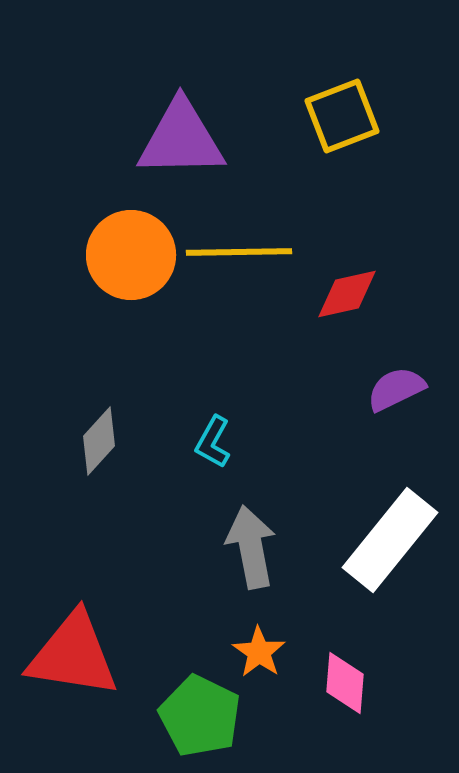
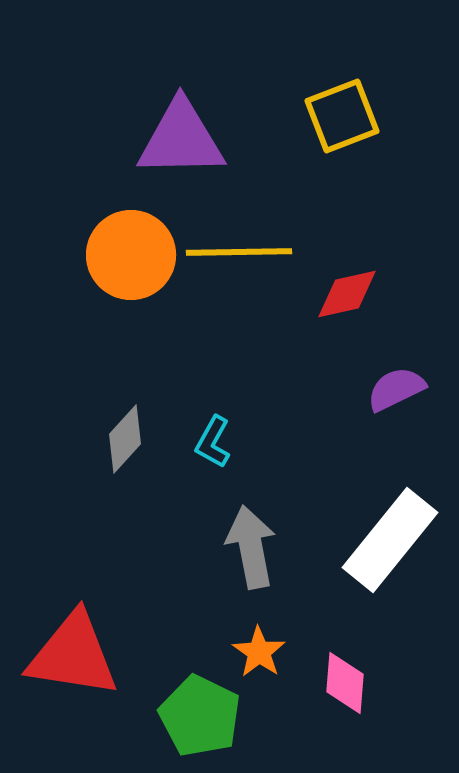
gray diamond: moved 26 px right, 2 px up
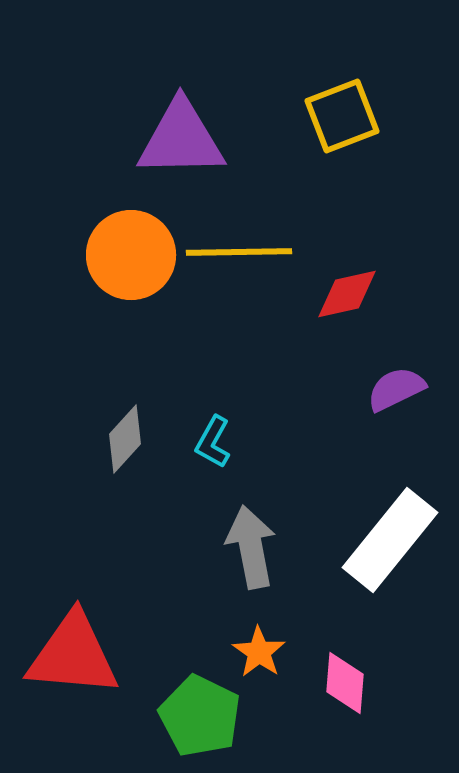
red triangle: rotated 4 degrees counterclockwise
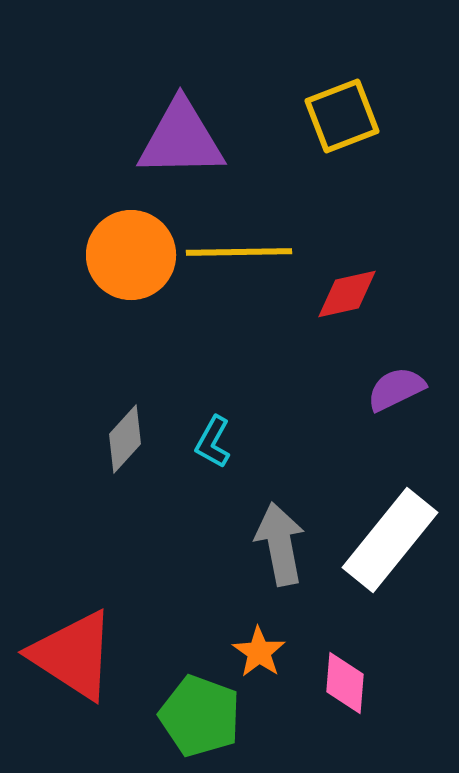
gray arrow: moved 29 px right, 3 px up
red triangle: rotated 28 degrees clockwise
green pentagon: rotated 6 degrees counterclockwise
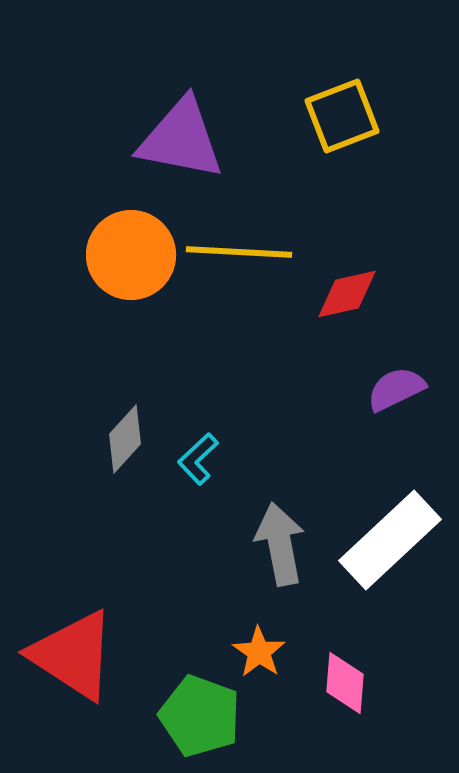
purple triangle: rotated 12 degrees clockwise
yellow line: rotated 4 degrees clockwise
cyan L-shape: moved 15 px left, 17 px down; rotated 18 degrees clockwise
white rectangle: rotated 8 degrees clockwise
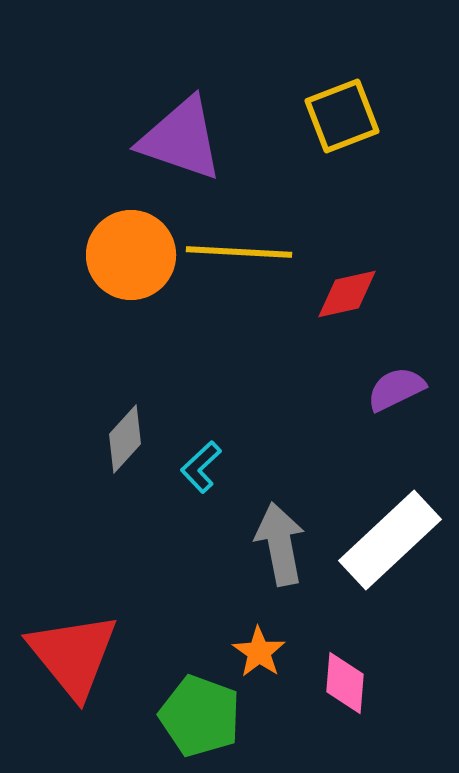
purple triangle: rotated 8 degrees clockwise
cyan L-shape: moved 3 px right, 8 px down
red triangle: rotated 18 degrees clockwise
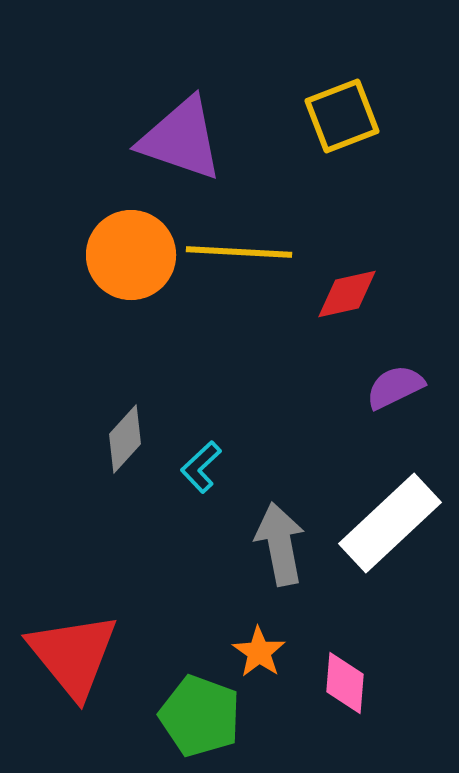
purple semicircle: moved 1 px left, 2 px up
white rectangle: moved 17 px up
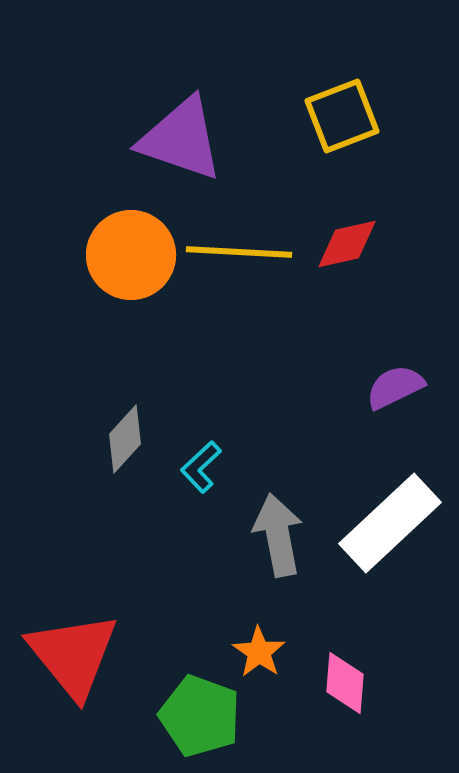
red diamond: moved 50 px up
gray arrow: moved 2 px left, 9 px up
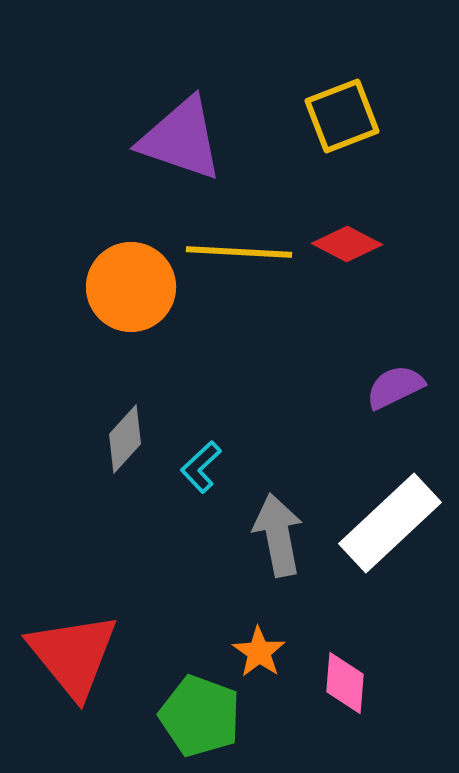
red diamond: rotated 40 degrees clockwise
orange circle: moved 32 px down
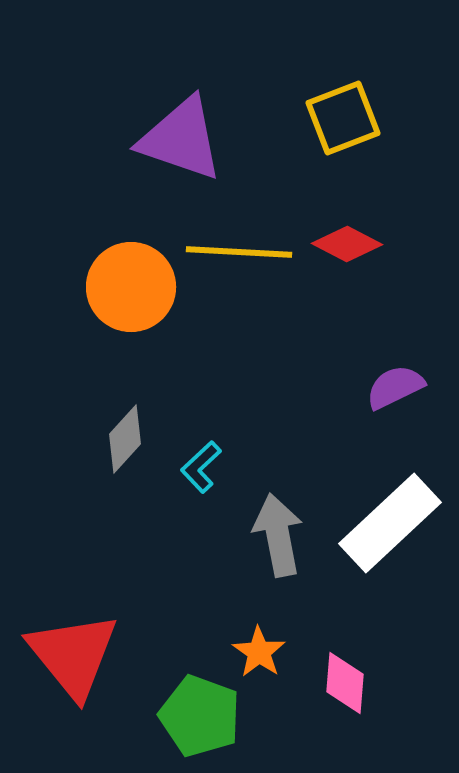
yellow square: moved 1 px right, 2 px down
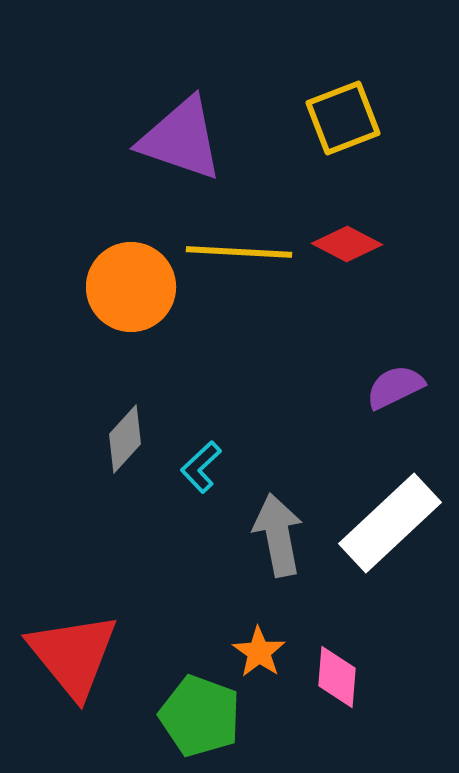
pink diamond: moved 8 px left, 6 px up
